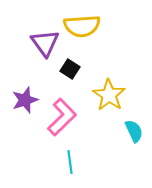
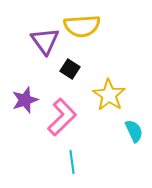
purple triangle: moved 2 px up
cyan line: moved 2 px right
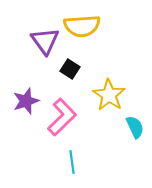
purple star: moved 1 px right, 1 px down
cyan semicircle: moved 1 px right, 4 px up
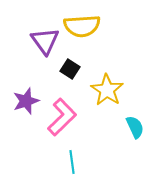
yellow star: moved 2 px left, 5 px up
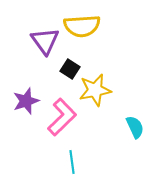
yellow star: moved 12 px left; rotated 28 degrees clockwise
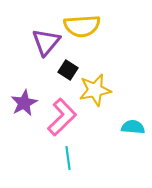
purple triangle: moved 1 px right, 1 px down; rotated 16 degrees clockwise
black square: moved 2 px left, 1 px down
purple star: moved 2 px left, 2 px down; rotated 8 degrees counterclockwise
cyan semicircle: moved 2 px left; rotated 60 degrees counterclockwise
cyan line: moved 4 px left, 4 px up
